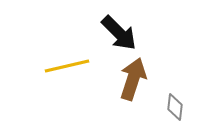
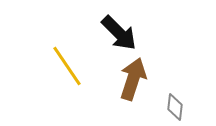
yellow line: rotated 69 degrees clockwise
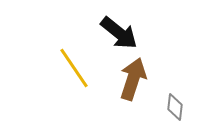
black arrow: rotated 6 degrees counterclockwise
yellow line: moved 7 px right, 2 px down
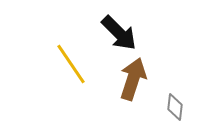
black arrow: rotated 6 degrees clockwise
yellow line: moved 3 px left, 4 px up
